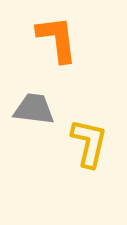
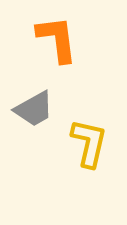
gray trapezoid: rotated 144 degrees clockwise
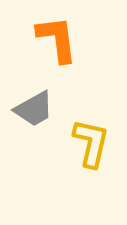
yellow L-shape: moved 2 px right
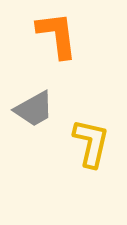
orange L-shape: moved 4 px up
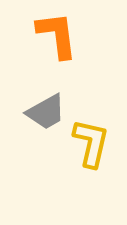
gray trapezoid: moved 12 px right, 3 px down
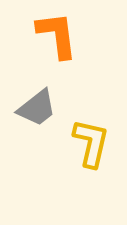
gray trapezoid: moved 9 px left, 4 px up; rotated 9 degrees counterclockwise
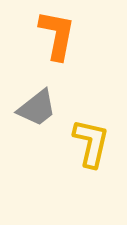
orange L-shape: rotated 18 degrees clockwise
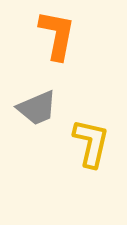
gray trapezoid: rotated 15 degrees clockwise
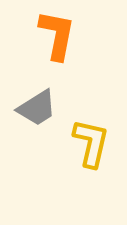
gray trapezoid: rotated 9 degrees counterclockwise
